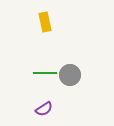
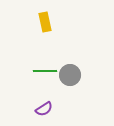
green line: moved 2 px up
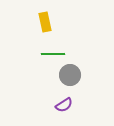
green line: moved 8 px right, 17 px up
purple semicircle: moved 20 px right, 4 px up
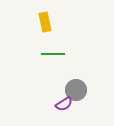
gray circle: moved 6 px right, 15 px down
purple semicircle: moved 1 px up
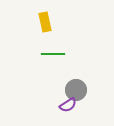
purple semicircle: moved 4 px right, 1 px down
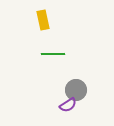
yellow rectangle: moved 2 px left, 2 px up
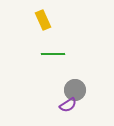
yellow rectangle: rotated 12 degrees counterclockwise
gray circle: moved 1 px left
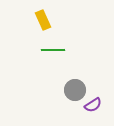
green line: moved 4 px up
purple semicircle: moved 25 px right
